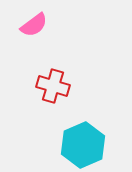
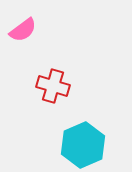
pink semicircle: moved 11 px left, 5 px down
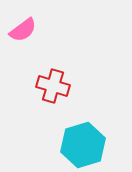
cyan hexagon: rotated 6 degrees clockwise
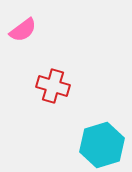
cyan hexagon: moved 19 px right
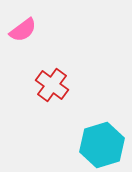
red cross: moved 1 px left, 1 px up; rotated 20 degrees clockwise
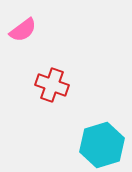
red cross: rotated 16 degrees counterclockwise
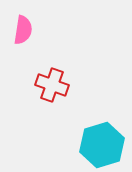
pink semicircle: rotated 44 degrees counterclockwise
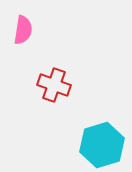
red cross: moved 2 px right
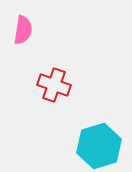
cyan hexagon: moved 3 px left, 1 px down
